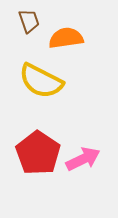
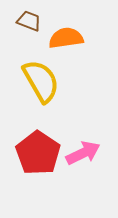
brown trapezoid: rotated 50 degrees counterclockwise
yellow semicircle: rotated 147 degrees counterclockwise
pink arrow: moved 6 px up
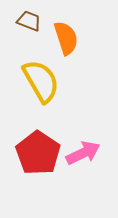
orange semicircle: rotated 80 degrees clockwise
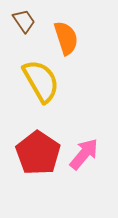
brown trapezoid: moved 5 px left; rotated 35 degrees clockwise
pink arrow: moved 1 px right, 1 px down; rotated 24 degrees counterclockwise
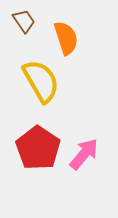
red pentagon: moved 5 px up
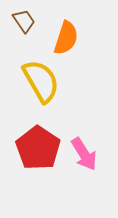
orange semicircle: rotated 36 degrees clockwise
pink arrow: rotated 108 degrees clockwise
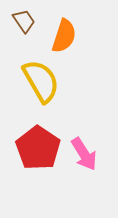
orange semicircle: moved 2 px left, 2 px up
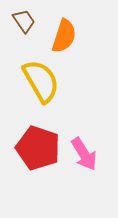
red pentagon: rotated 15 degrees counterclockwise
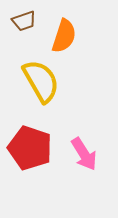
brown trapezoid: rotated 105 degrees clockwise
red pentagon: moved 8 px left
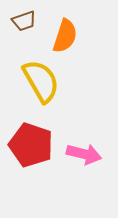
orange semicircle: moved 1 px right
red pentagon: moved 1 px right, 3 px up
pink arrow: rotated 44 degrees counterclockwise
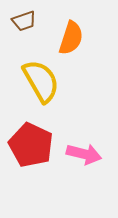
orange semicircle: moved 6 px right, 2 px down
red pentagon: rotated 6 degrees clockwise
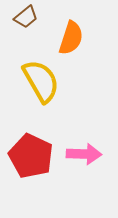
brown trapezoid: moved 2 px right, 4 px up; rotated 20 degrees counterclockwise
red pentagon: moved 11 px down
pink arrow: rotated 12 degrees counterclockwise
